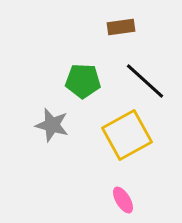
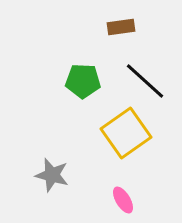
gray star: moved 50 px down
yellow square: moved 1 px left, 2 px up; rotated 6 degrees counterclockwise
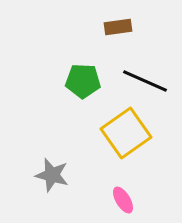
brown rectangle: moved 3 px left
black line: rotated 18 degrees counterclockwise
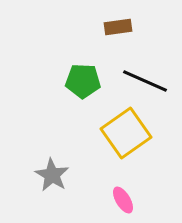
gray star: rotated 16 degrees clockwise
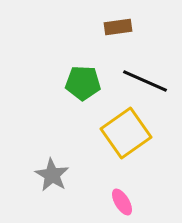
green pentagon: moved 2 px down
pink ellipse: moved 1 px left, 2 px down
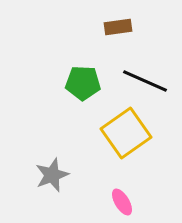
gray star: rotated 20 degrees clockwise
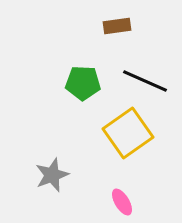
brown rectangle: moved 1 px left, 1 px up
yellow square: moved 2 px right
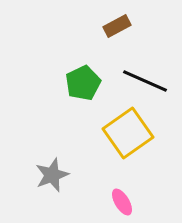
brown rectangle: rotated 20 degrees counterclockwise
green pentagon: rotated 28 degrees counterclockwise
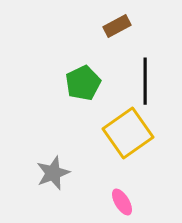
black line: rotated 66 degrees clockwise
gray star: moved 1 px right, 2 px up
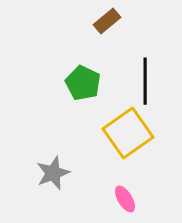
brown rectangle: moved 10 px left, 5 px up; rotated 12 degrees counterclockwise
green pentagon: rotated 20 degrees counterclockwise
pink ellipse: moved 3 px right, 3 px up
